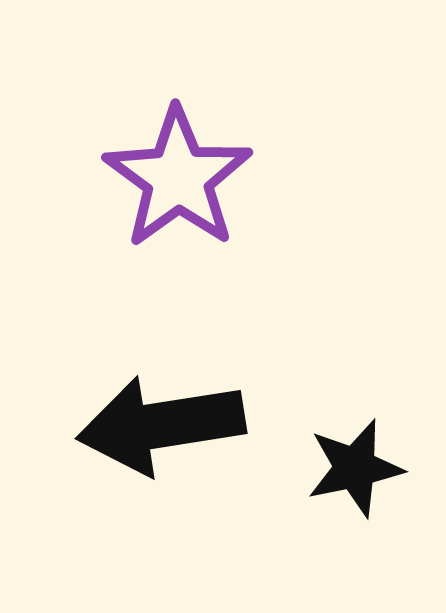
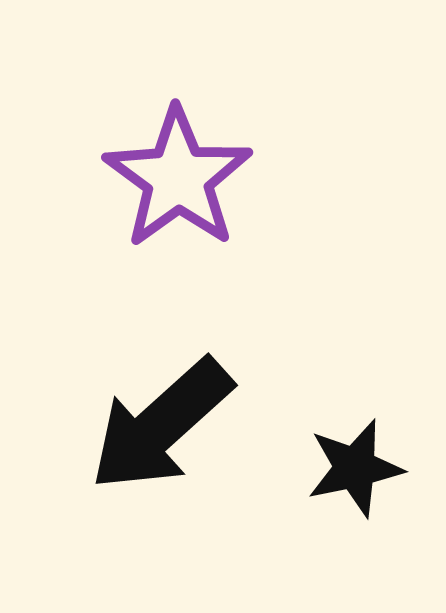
black arrow: rotated 33 degrees counterclockwise
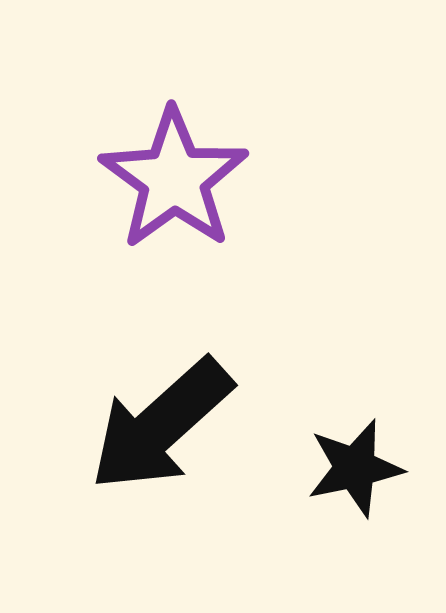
purple star: moved 4 px left, 1 px down
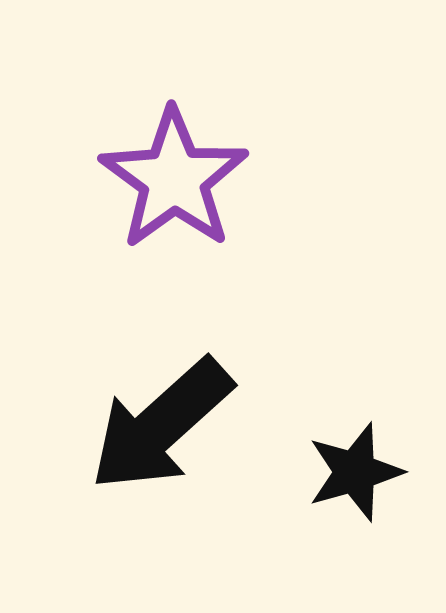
black star: moved 4 px down; rotated 4 degrees counterclockwise
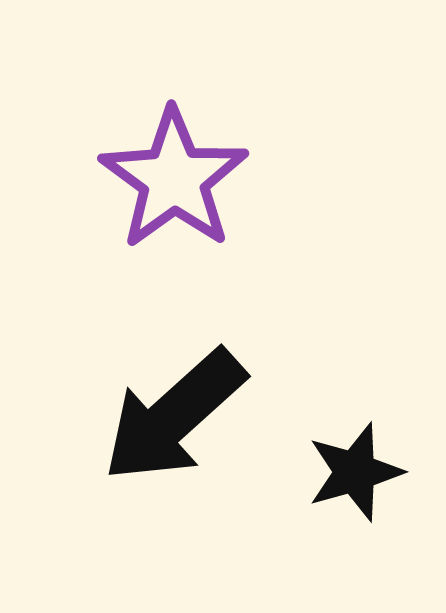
black arrow: moved 13 px right, 9 px up
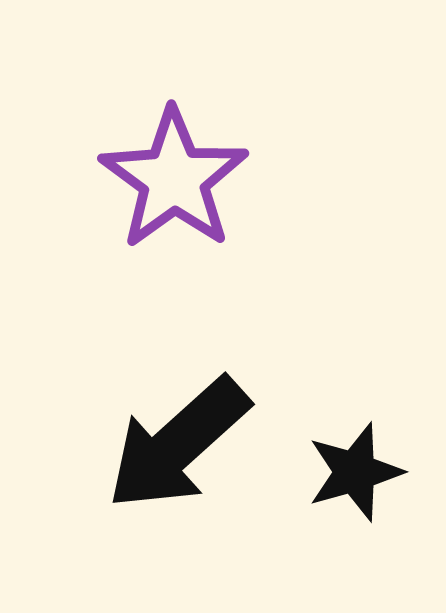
black arrow: moved 4 px right, 28 px down
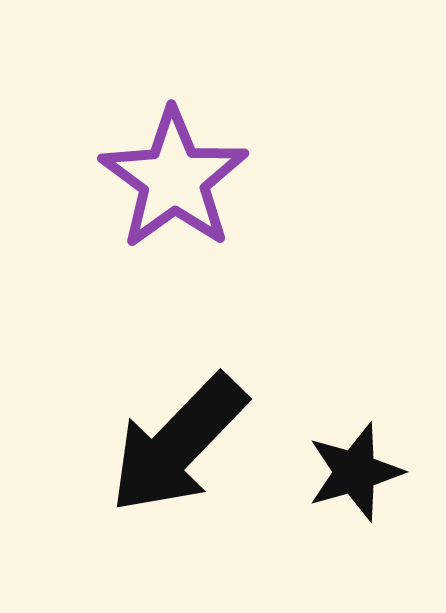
black arrow: rotated 4 degrees counterclockwise
